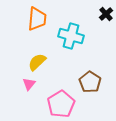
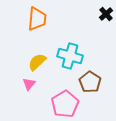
cyan cross: moved 1 px left, 20 px down
pink pentagon: moved 4 px right
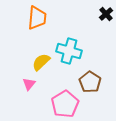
orange trapezoid: moved 1 px up
cyan cross: moved 1 px left, 5 px up
yellow semicircle: moved 4 px right
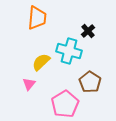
black cross: moved 18 px left, 17 px down
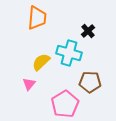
cyan cross: moved 2 px down
brown pentagon: rotated 30 degrees counterclockwise
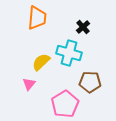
black cross: moved 5 px left, 4 px up
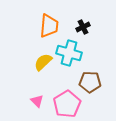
orange trapezoid: moved 12 px right, 8 px down
black cross: rotated 16 degrees clockwise
yellow semicircle: moved 2 px right
pink triangle: moved 8 px right, 17 px down; rotated 24 degrees counterclockwise
pink pentagon: moved 2 px right
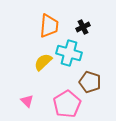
brown pentagon: rotated 15 degrees clockwise
pink triangle: moved 10 px left
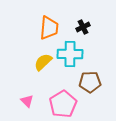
orange trapezoid: moved 2 px down
cyan cross: moved 1 px right, 1 px down; rotated 15 degrees counterclockwise
brown pentagon: rotated 20 degrees counterclockwise
pink pentagon: moved 4 px left
